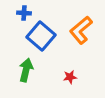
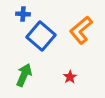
blue cross: moved 1 px left, 1 px down
green arrow: moved 2 px left, 5 px down; rotated 10 degrees clockwise
red star: rotated 24 degrees counterclockwise
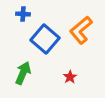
blue square: moved 4 px right, 3 px down
green arrow: moved 1 px left, 2 px up
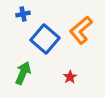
blue cross: rotated 16 degrees counterclockwise
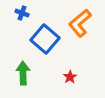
blue cross: moved 1 px left, 1 px up; rotated 32 degrees clockwise
orange L-shape: moved 1 px left, 7 px up
green arrow: rotated 25 degrees counterclockwise
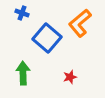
blue square: moved 2 px right, 1 px up
red star: rotated 16 degrees clockwise
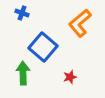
blue square: moved 4 px left, 9 px down
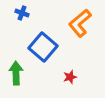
green arrow: moved 7 px left
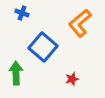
red star: moved 2 px right, 2 px down
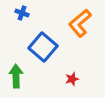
green arrow: moved 3 px down
